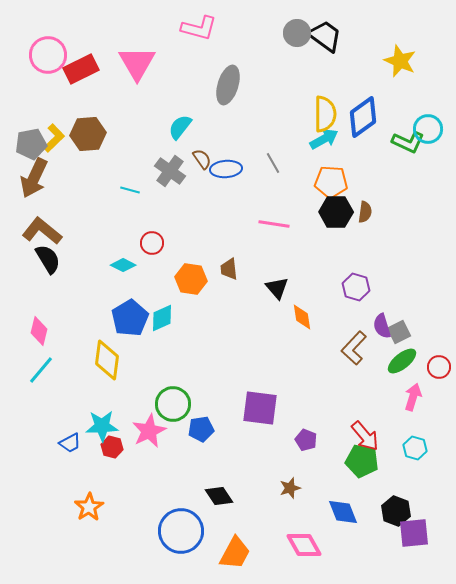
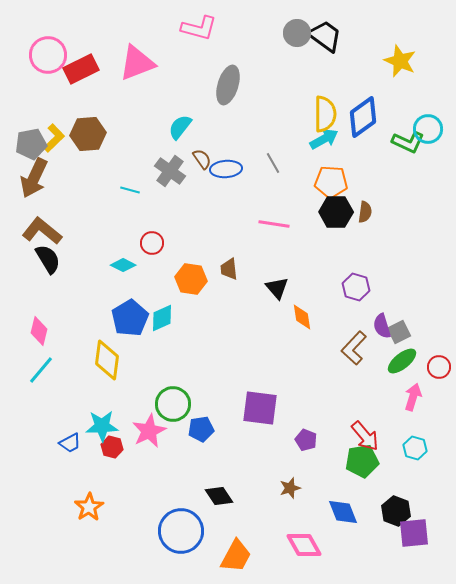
pink triangle at (137, 63): rotated 39 degrees clockwise
green pentagon at (362, 461): rotated 20 degrees counterclockwise
orange trapezoid at (235, 553): moved 1 px right, 3 px down
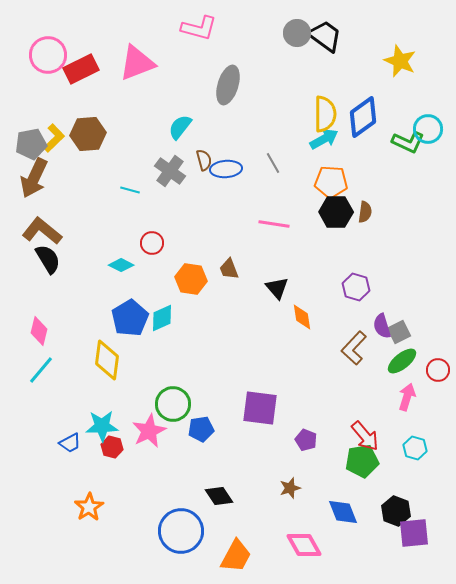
brown semicircle at (202, 159): moved 2 px right, 1 px down; rotated 20 degrees clockwise
cyan diamond at (123, 265): moved 2 px left
brown trapezoid at (229, 269): rotated 15 degrees counterclockwise
red circle at (439, 367): moved 1 px left, 3 px down
pink arrow at (413, 397): moved 6 px left
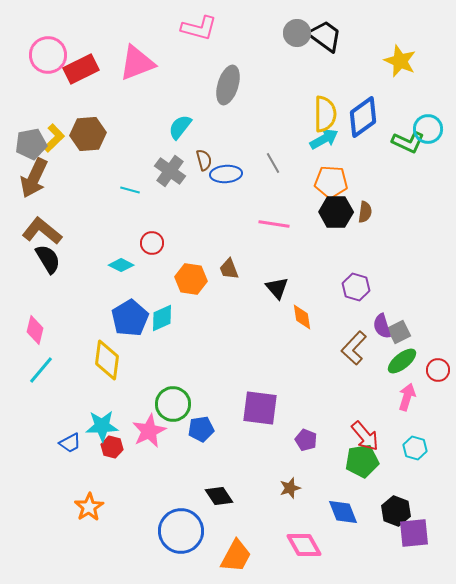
blue ellipse at (226, 169): moved 5 px down
pink diamond at (39, 331): moved 4 px left, 1 px up
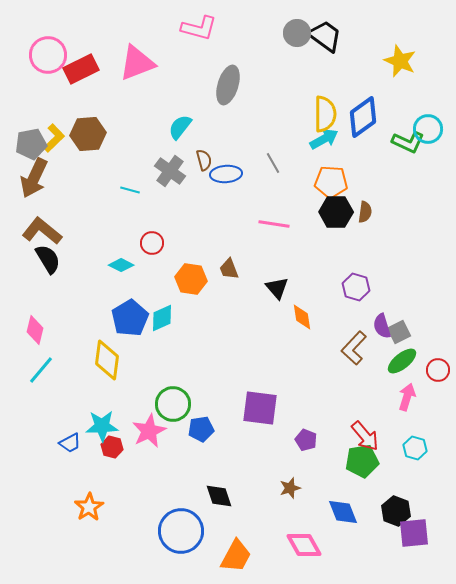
black diamond at (219, 496): rotated 16 degrees clockwise
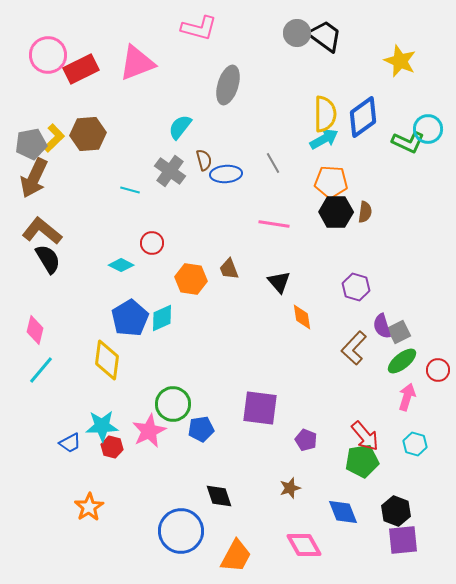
black triangle at (277, 288): moved 2 px right, 6 px up
cyan hexagon at (415, 448): moved 4 px up
purple square at (414, 533): moved 11 px left, 7 px down
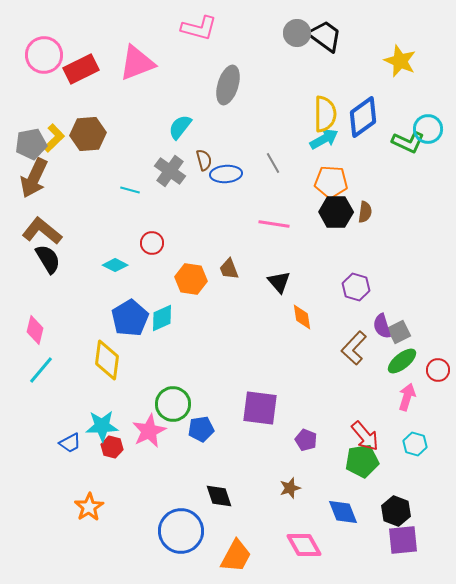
pink circle at (48, 55): moved 4 px left
cyan diamond at (121, 265): moved 6 px left
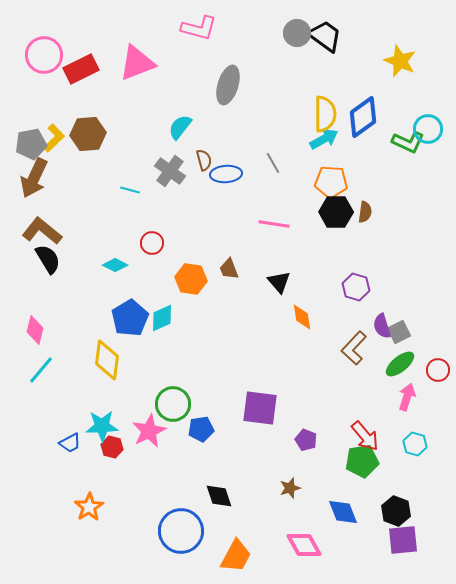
green ellipse at (402, 361): moved 2 px left, 3 px down
